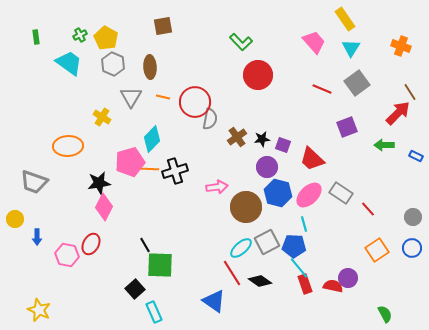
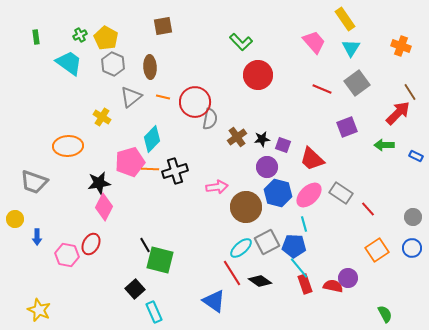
gray triangle at (131, 97): rotated 20 degrees clockwise
green square at (160, 265): moved 5 px up; rotated 12 degrees clockwise
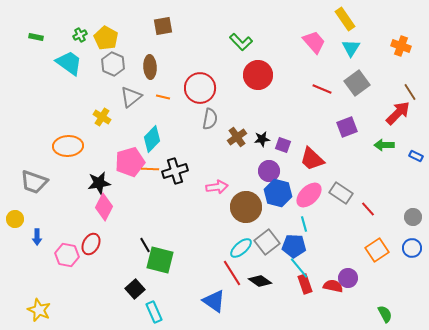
green rectangle at (36, 37): rotated 72 degrees counterclockwise
red circle at (195, 102): moved 5 px right, 14 px up
purple circle at (267, 167): moved 2 px right, 4 px down
gray square at (267, 242): rotated 10 degrees counterclockwise
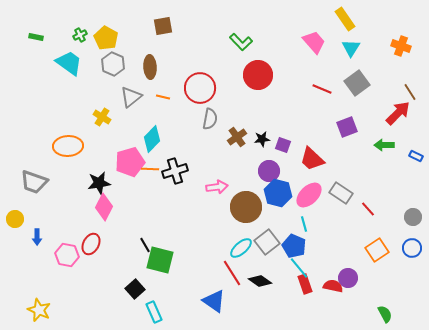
blue pentagon at (294, 246): rotated 20 degrees clockwise
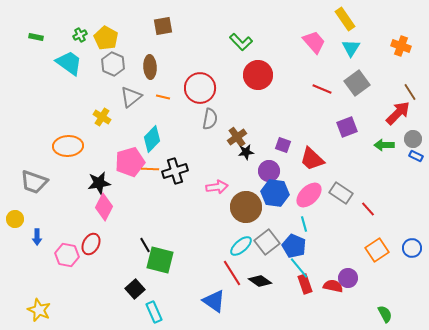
black star at (262, 139): moved 16 px left, 13 px down
blue hexagon at (278, 193): moved 3 px left; rotated 8 degrees counterclockwise
gray circle at (413, 217): moved 78 px up
cyan ellipse at (241, 248): moved 2 px up
